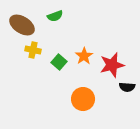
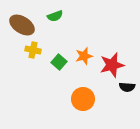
orange star: rotated 18 degrees clockwise
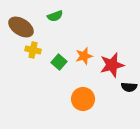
brown ellipse: moved 1 px left, 2 px down
black semicircle: moved 2 px right
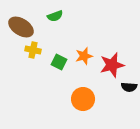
green square: rotated 14 degrees counterclockwise
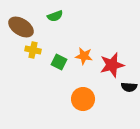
orange star: rotated 24 degrees clockwise
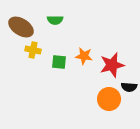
green semicircle: moved 4 px down; rotated 21 degrees clockwise
green square: rotated 21 degrees counterclockwise
orange circle: moved 26 px right
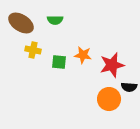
brown ellipse: moved 4 px up
orange star: moved 1 px left, 1 px up
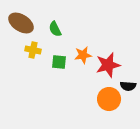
green semicircle: moved 9 px down; rotated 63 degrees clockwise
orange star: rotated 18 degrees counterclockwise
red star: moved 4 px left
black semicircle: moved 1 px left, 1 px up
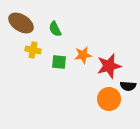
red star: moved 1 px right, 1 px down
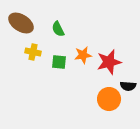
green semicircle: moved 3 px right
yellow cross: moved 2 px down
red star: moved 4 px up
